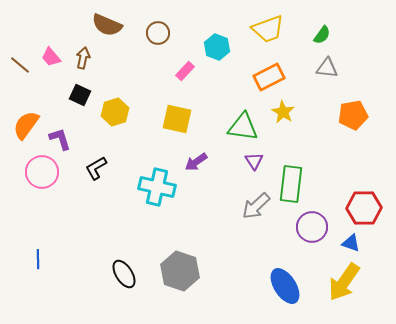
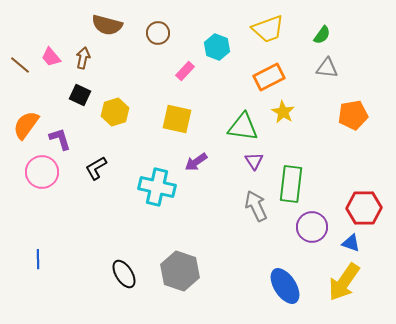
brown semicircle: rotated 8 degrees counterclockwise
gray arrow: rotated 108 degrees clockwise
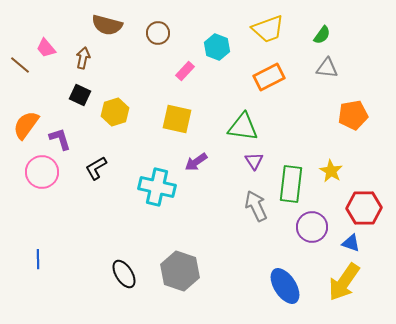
pink trapezoid: moved 5 px left, 9 px up
yellow star: moved 48 px right, 59 px down
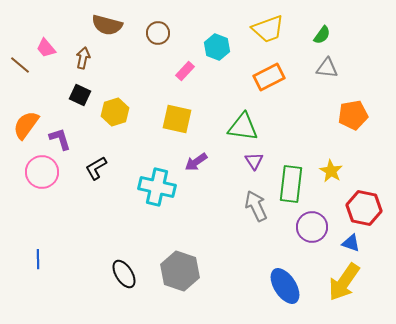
red hexagon: rotated 12 degrees clockwise
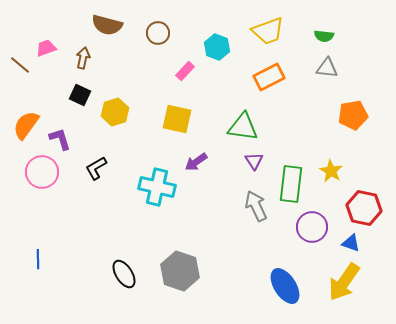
yellow trapezoid: moved 2 px down
green semicircle: moved 2 px right, 1 px down; rotated 60 degrees clockwise
pink trapezoid: rotated 110 degrees clockwise
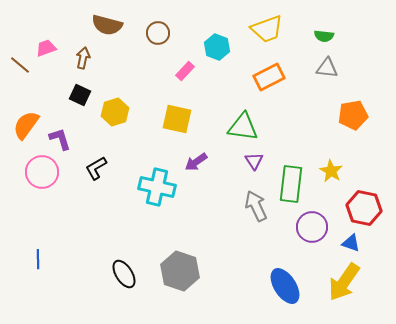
yellow trapezoid: moved 1 px left, 2 px up
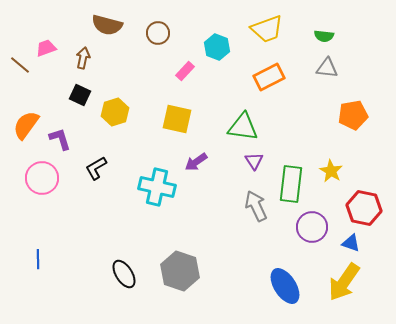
pink circle: moved 6 px down
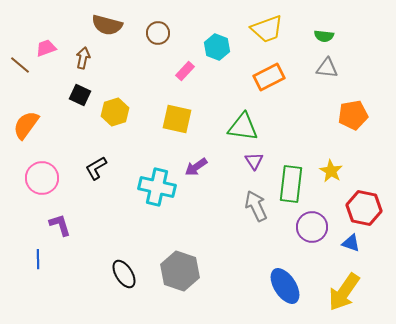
purple L-shape: moved 86 px down
purple arrow: moved 5 px down
yellow arrow: moved 10 px down
